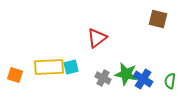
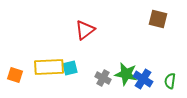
red triangle: moved 12 px left, 8 px up
cyan square: moved 1 px left, 1 px down
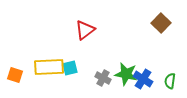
brown square: moved 3 px right, 4 px down; rotated 30 degrees clockwise
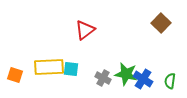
cyan square: moved 1 px right, 1 px down; rotated 21 degrees clockwise
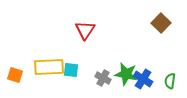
red triangle: rotated 20 degrees counterclockwise
cyan square: moved 1 px down
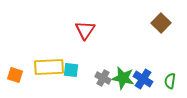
green star: moved 3 px left, 4 px down
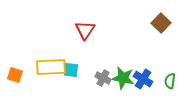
yellow rectangle: moved 2 px right
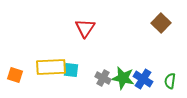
red triangle: moved 2 px up
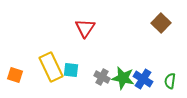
yellow rectangle: rotated 68 degrees clockwise
gray cross: moved 1 px left, 1 px up
